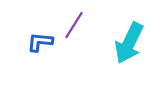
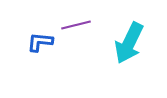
purple line: moved 2 px right; rotated 44 degrees clockwise
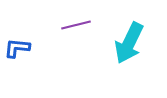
blue L-shape: moved 23 px left, 6 px down
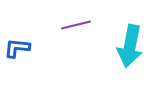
cyan arrow: moved 1 px right, 3 px down; rotated 15 degrees counterclockwise
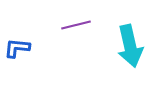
cyan arrow: rotated 24 degrees counterclockwise
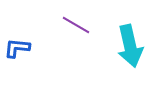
purple line: rotated 44 degrees clockwise
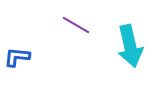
blue L-shape: moved 9 px down
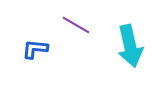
blue L-shape: moved 18 px right, 8 px up
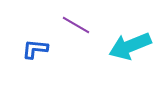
cyan arrow: rotated 81 degrees clockwise
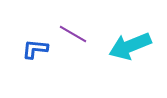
purple line: moved 3 px left, 9 px down
